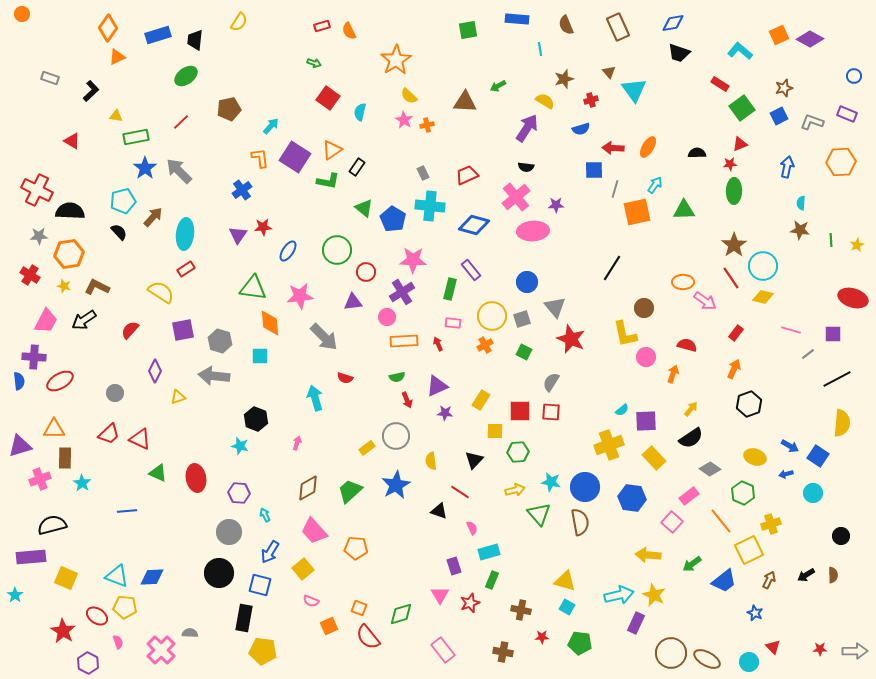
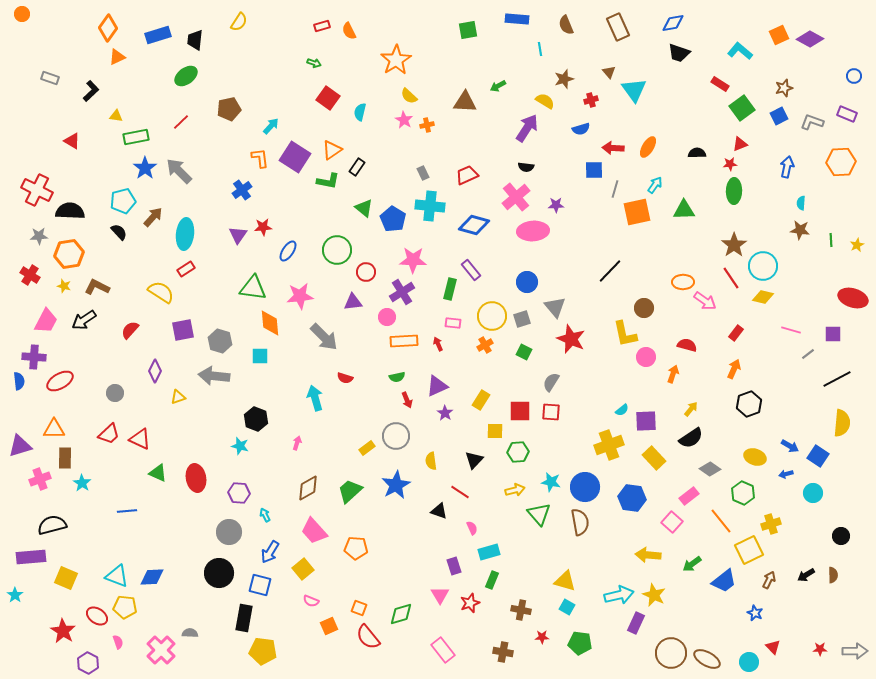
black line at (612, 268): moved 2 px left, 3 px down; rotated 12 degrees clockwise
purple star at (445, 413): rotated 28 degrees clockwise
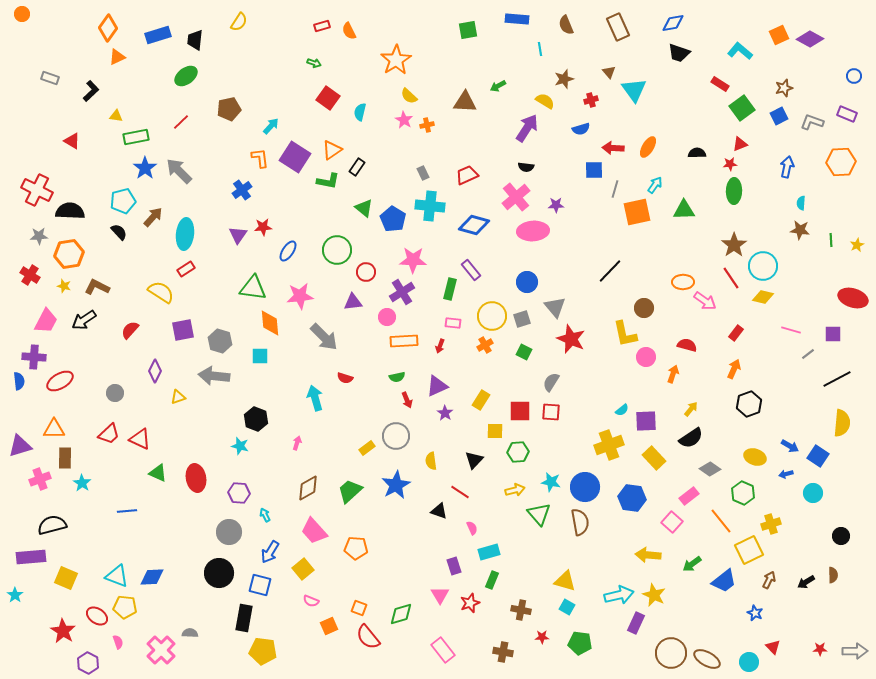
red arrow at (438, 344): moved 2 px right, 2 px down; rotated 136 degrees counterclockwise
black arrow at (806, 575): moved 7 px down
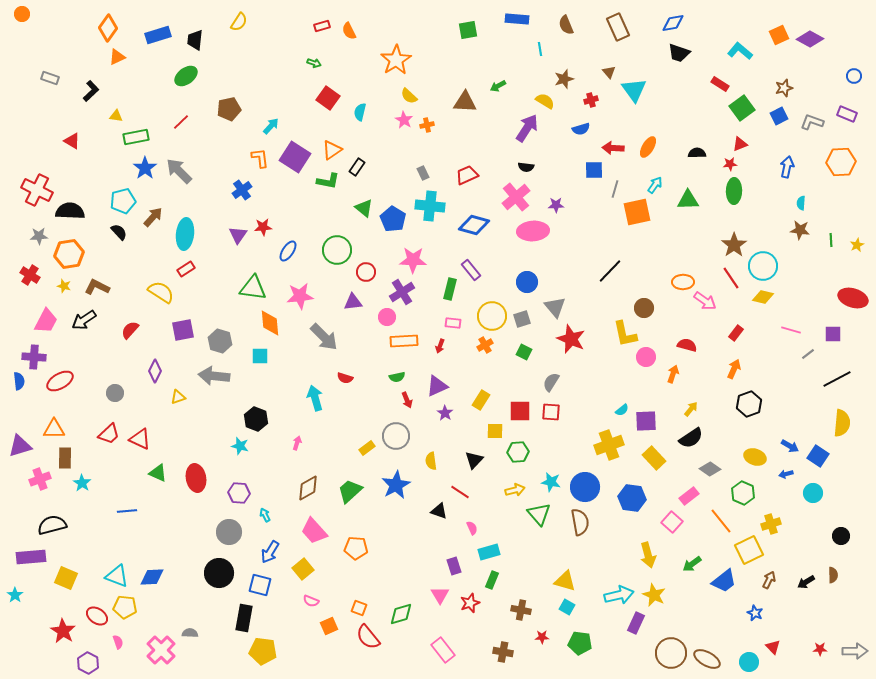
green triangle at (684, 210): moved 4 px right, 10 px up
yellow arrow at (648, 555): rotated 110 degrees counterclockwise
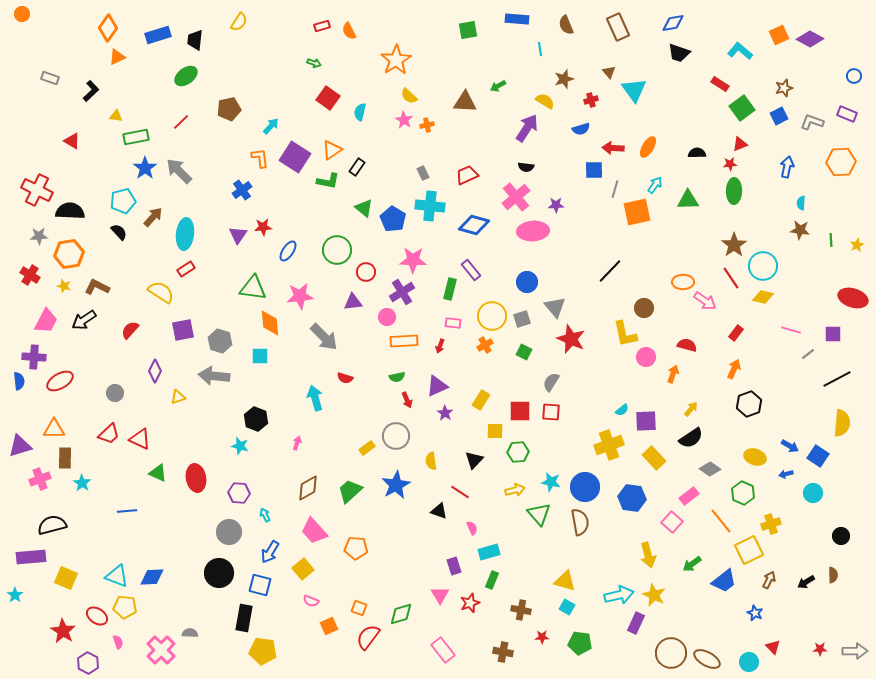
red semicircle at (368, 637): rotated 76 degrees clockwise
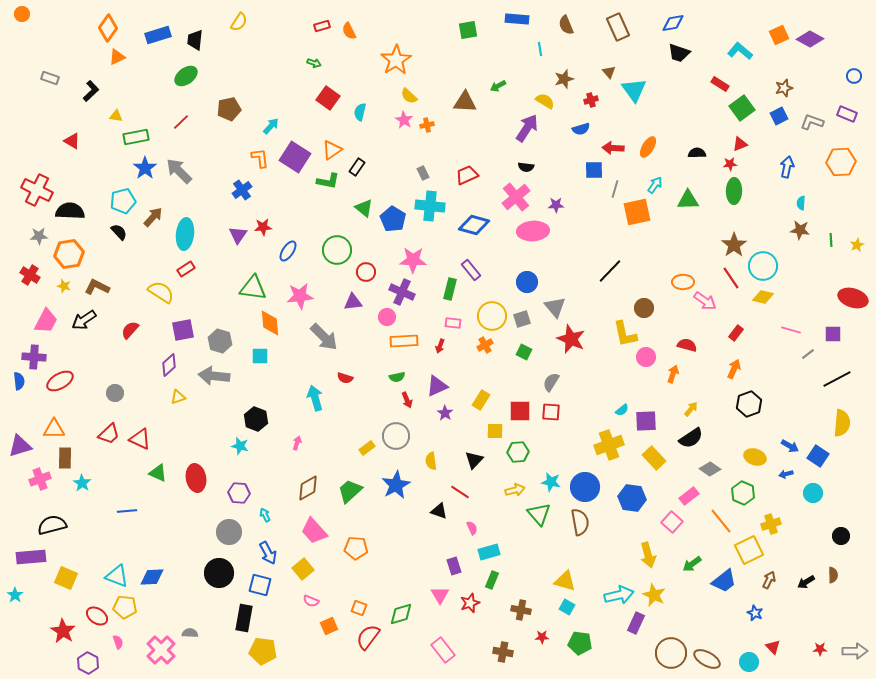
purple cross at (402, 292): rotated 35 degrees counterclockwise
purple diamond at (155, 371): moved 14 px right, 6 px up; rotated 20 degrees clockwise
blue arrow at (270, 552): moved 2 px left, 1 px down; rotated 60 degrees counterclockwise
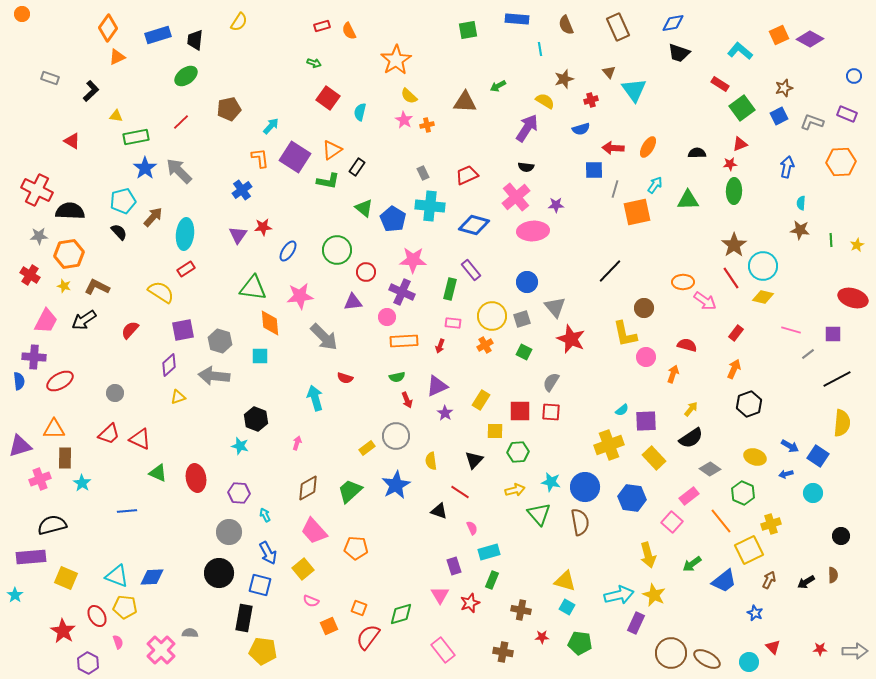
red ellipse at (97, 616): rotated 25 degrees clockwise
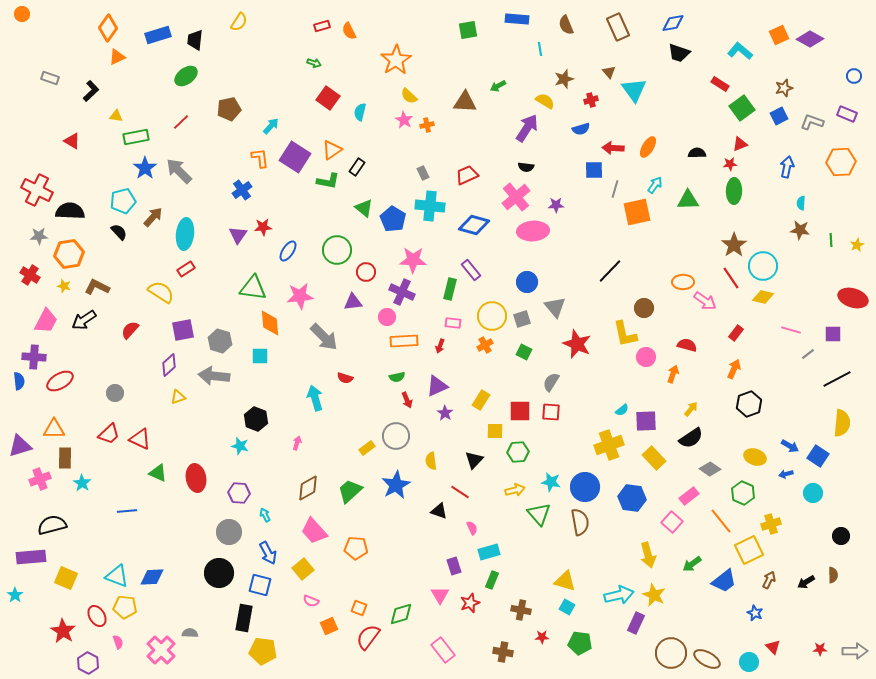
red star at (571, 339): moved 6 px right, 5 px down
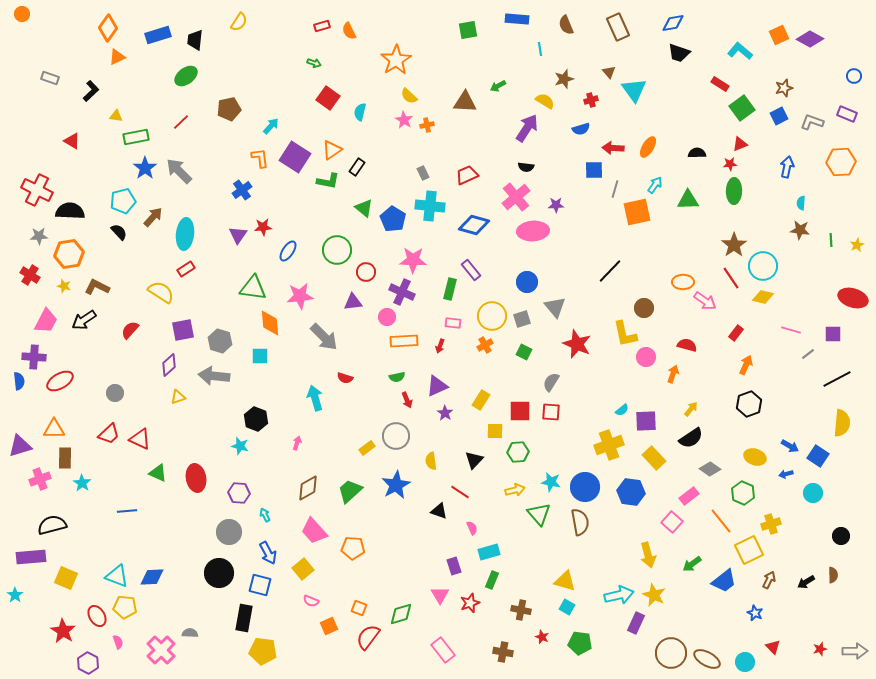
orange arrow at (734, 369): moved 12 px right, 4 px up
blue hexagon at (632, 498): moved 1 px left, 6 px up
orange pentagon at (356, 548): moved 3 px left
red star at (542, 637): rotated 24 degrees clockwise
red star at (820, 649): rotated 16 degrees counterclockwise
cyan circle at (749, 662): moved 4 px left
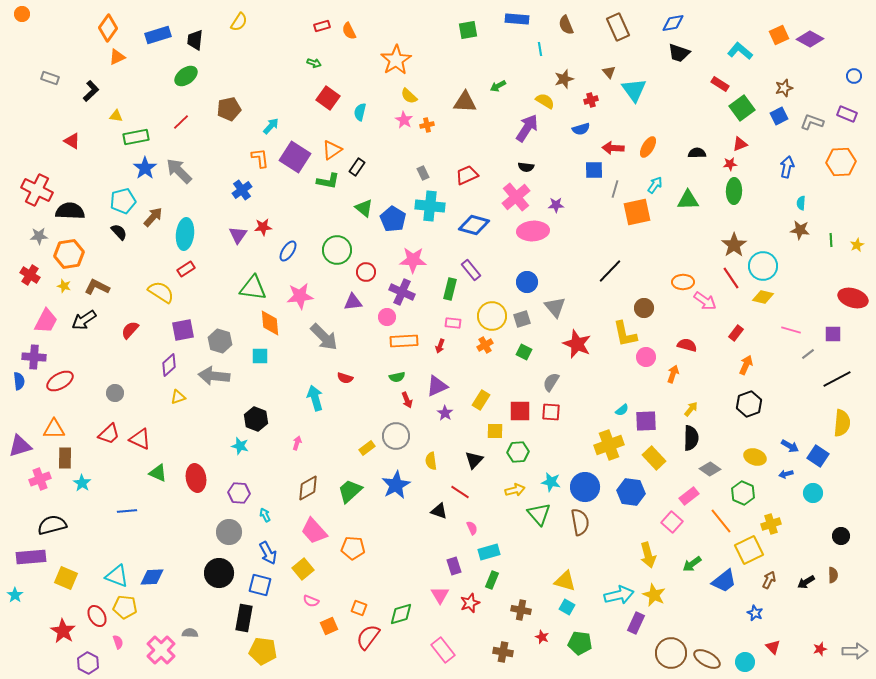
black semicircle at (691, 438): rotated 55 degrees counterclockwise
